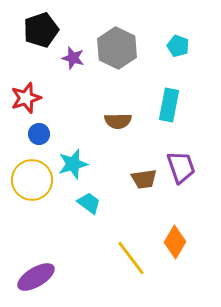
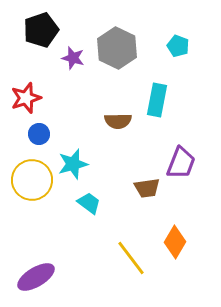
cyan rectangle: moved 12 px left, 5 px up
purple trapezoid: moved 4 px up; rotated 40 degrees clockwise
brown trapezoid: moved 3 px right, 9 px down
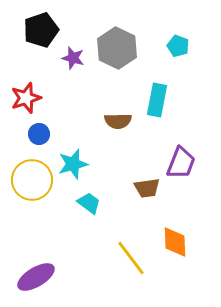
orange diamond: rotated 32 degrees counterclockwise
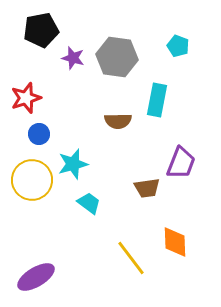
black pentagon: rotated 8 degrees clockwise
gray hexagon: moved 9 px down; rotated 18 degrees counterclockwise
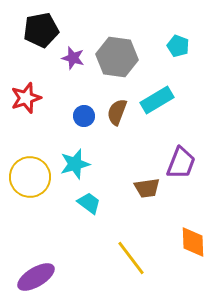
cyan rectangle: rotated 48 degrees clockwise
brown semicircle: moved 1 px left, 9 px up; rotated 112 degrees clockwise
blue circle: moved 45 px right, 18 px up
cyan star: moved 2 px right
yellow circle: moved 2 px left, 3 px up
orange diamond: moved 18 px right
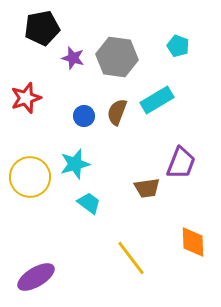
black pentagon: moved 1 px right, 2 px up
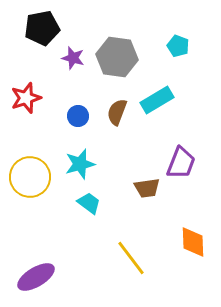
blue circle: moved 6 px left
cyan star: moved 5 px right
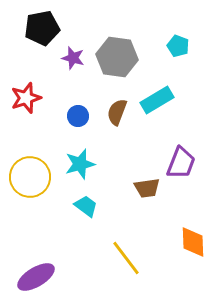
cyan trapezoid: moved 3 px left, 3 px down
yellow line: moved 5 px left
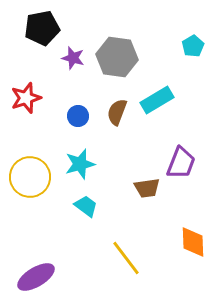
cyan pentagon: moved 15 px right; rotated 20 degrees clockwise
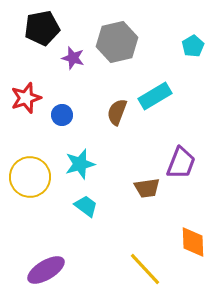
gray hexagon: moved 15 px up; rotated 21 degrees counterclockwise
cyan rectangle: moved 2 px left, 4 px up
blue circle: moved 16 px left, 1 px up
yellow line: moved 19 px right, 11 px down; rotated 6 degrees counterclockwise
purple ellipse: moved 10 px right, 7 px up
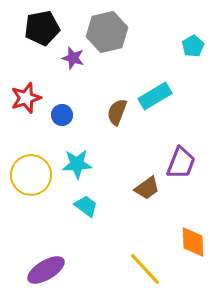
gray hexagon: moved 10 px left, 10 px up
cyan star: moved 3 px left; rotated 12 degrees clockwise
yellow circle: moved 1 px right, 2 px up
brown trapezoid: rotated 28 degrees counterclockwise
